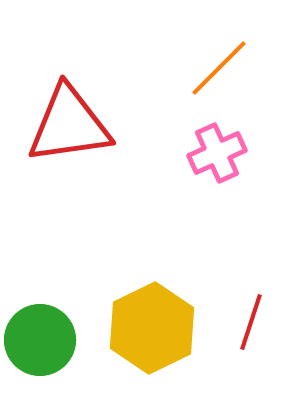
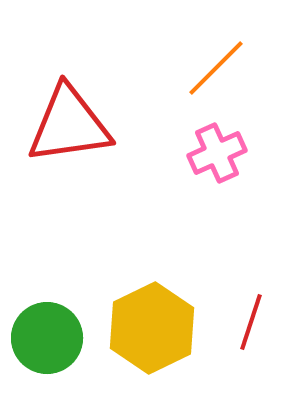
orange line: moved 3 px left
green circle: moved 7 px right, 2 px up
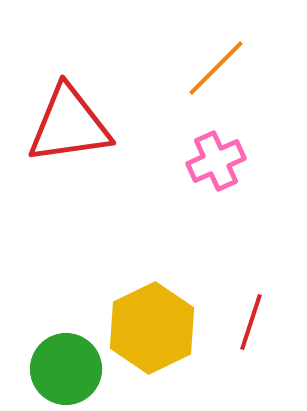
pink cross: moved 1 px left, 8 px down
green circle: moved 19 px right, 31 px down
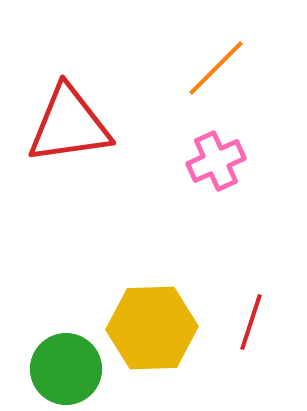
yellow hexagon: rotated 24 degrees clockwise
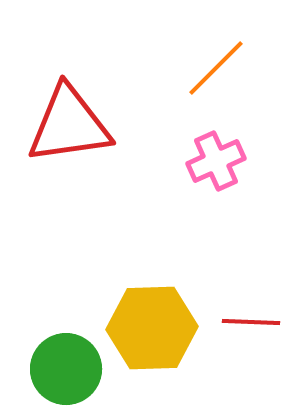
red line: rotated 74 degrees clockwise
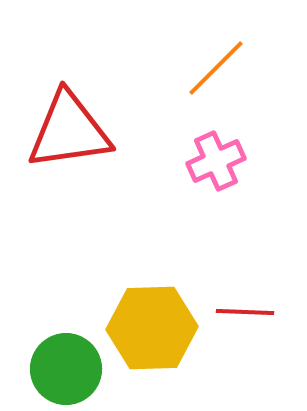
red triangle: moved 6 px down
red line: moved 6 px left, 10 px up
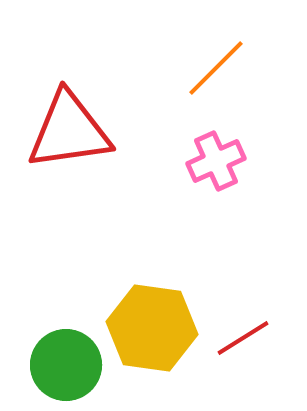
red line: moved 2 px left, 26 px down; rotated 34 degrees counterclockwise
yellow hexagon: rotated 10 degrees clockwise
green circle: moved 4 px up
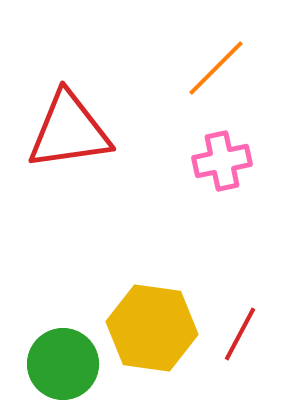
pink cross: moved 6 px right; rotated 12 degrees clockwise
red line: moved 3 px left, 4 px up; rotated 30 degrees counterclockwise
green circle: moved 3 px left, 1 px up
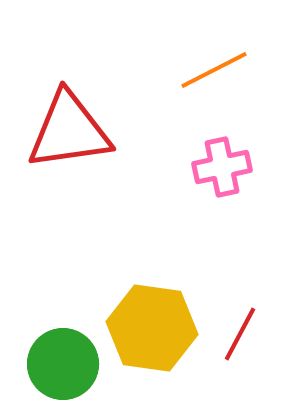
orange line: moved 2 px left, 2 px down; rotated 18 degrees clockwise
pink cross: moved 6 px down
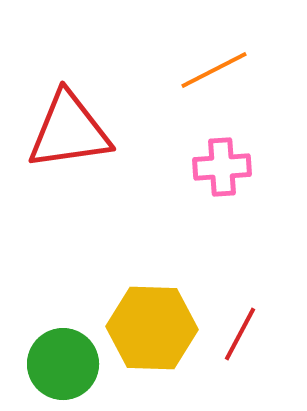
pink cross: rotated 8 degrees clockwise
yellow hexagon: rotated 6 degrees counterclockwise
